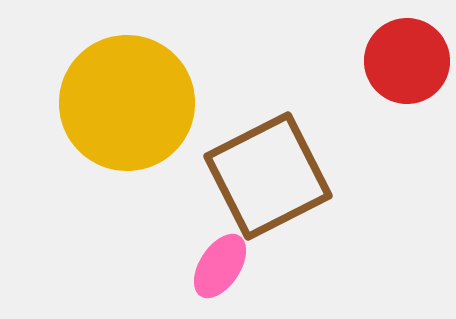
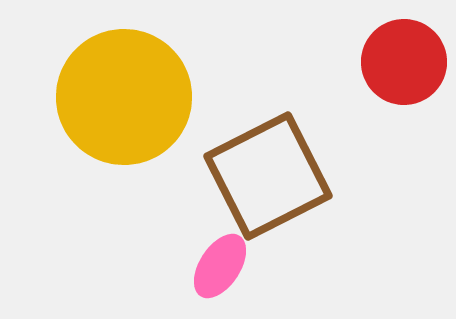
red circle: moved 3 px left, 1 px down
yellow circle: moved 3 px left, 6 px up
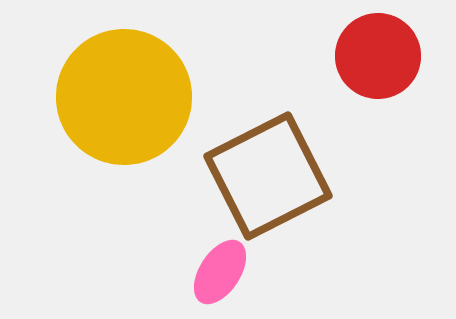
red circle: moved 26 px left, 6 px up
pink ellipse: moved 6 px down
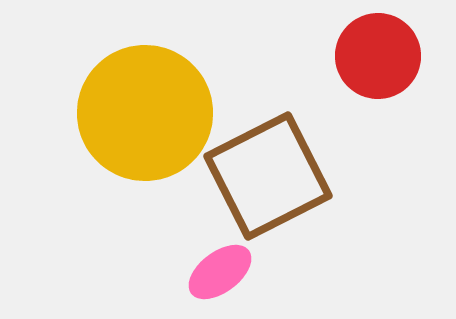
yellow circle: moved 21 px right, 16 px down
pink ellipse: rotated 20 degrees clockwise
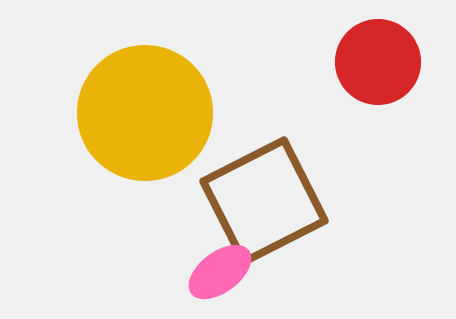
red circle: moved 6 px down
brown square: moved 4 px left, 25 px down
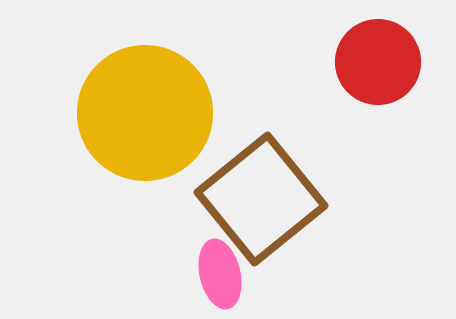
brown square: moved 3 px left, 2 px up; rotated 12 degrees counterclockwise
pink ellipse: moved 2 px down; rotated 66 degrees counterclockwise
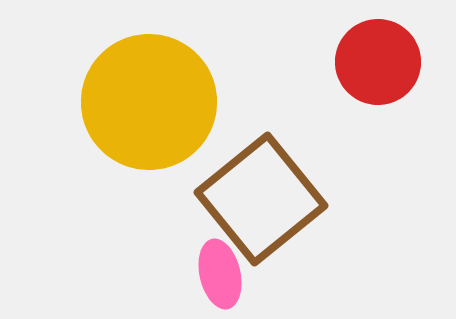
yellow circle: moved 4 px right, 11 px up
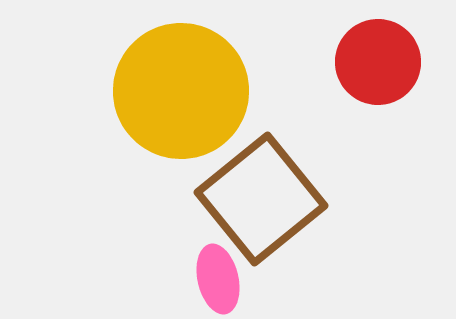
yellow circle: moved 32 px right, 11 px up
pink ellipse: moved 2 px left, 5 px down
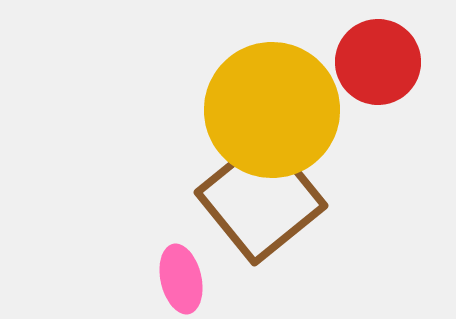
yellow circle: moved 91 px right, 19 px down
pink ellipse: moved 37 px left
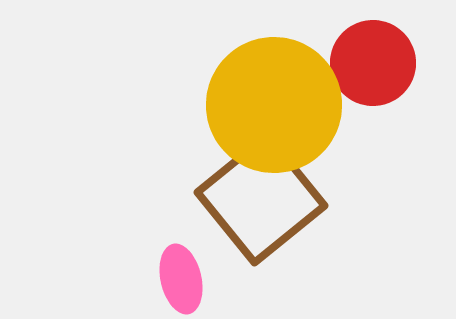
red circle: moved 5 px left, 1 px down
yellow circle: moved 2 px right, 5 px up
